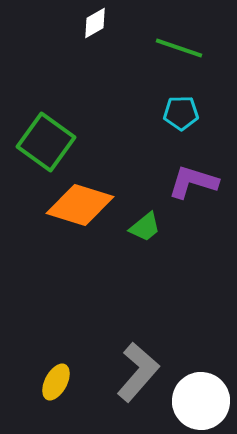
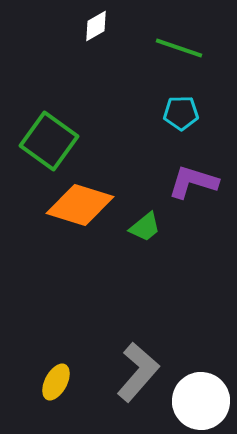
white diamond: moved 1 px right, 3 px down
green square: moved 3 px right, 1 px up
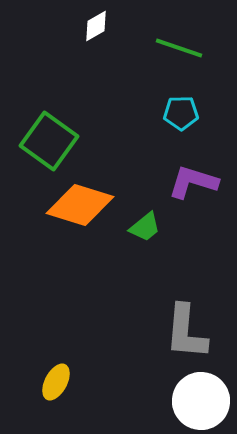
gray L-shape: moved 48 px right, 40 px up; rotated 144 degrees clockwise
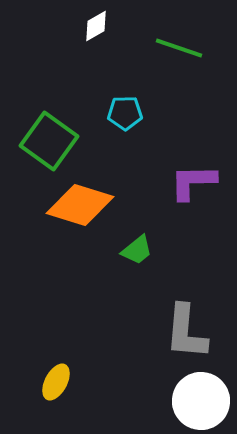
cyan pentagon: moved 56 px left
purple L-shape: rotated 18 degrees counterclockwise
green trapezoid: moved 8 px left, 23 px down
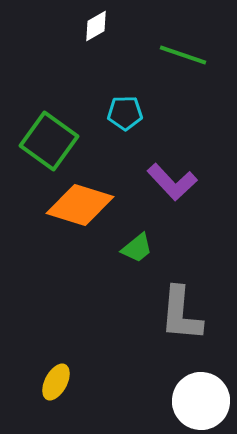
green line: moved 4 px right, 7 px down
purple L-shape: moved 21 px left; rotated 132 degrees counterclockwise
green trapezoid: moved 2 px up
gray L-shape: moved 5 px left, 18 px up
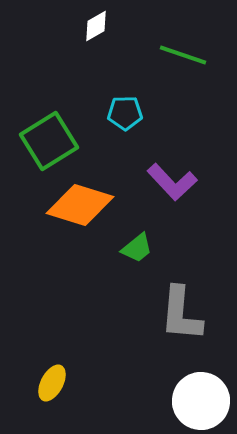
green square: rotated 22 degrees clockwise
yellow ellipse: moved 4 px left, 1 px down
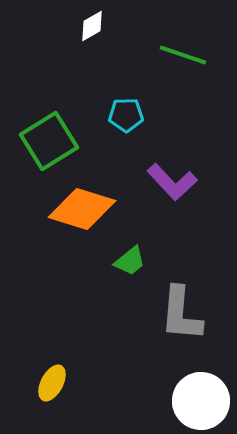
white diamond: moved 4 px left
cyan pentagon: moved 1 px right, 2 px down
orange diamond: moved 2 px right, 4 px down
green trapezoid: moved 7 px left, 13 px down
